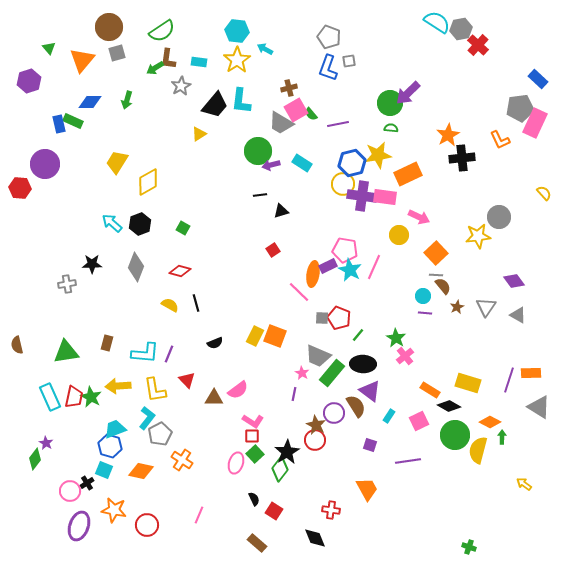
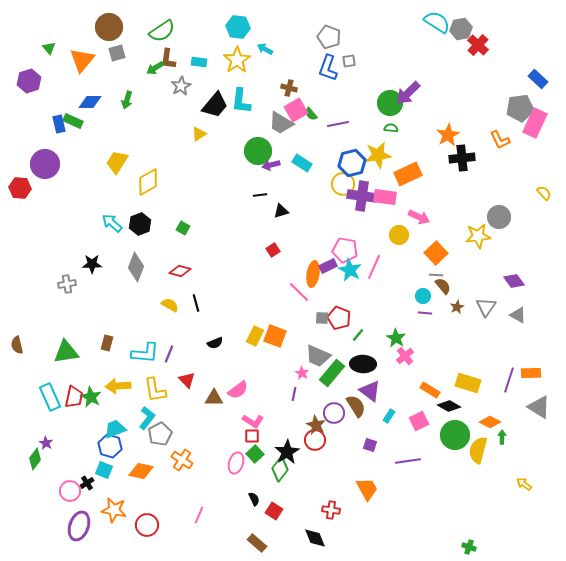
cyan hexagon at (237, 31): moved 1 px right, 4 px up
brown cross at (289, 88): rotated 28 degrees clockwise
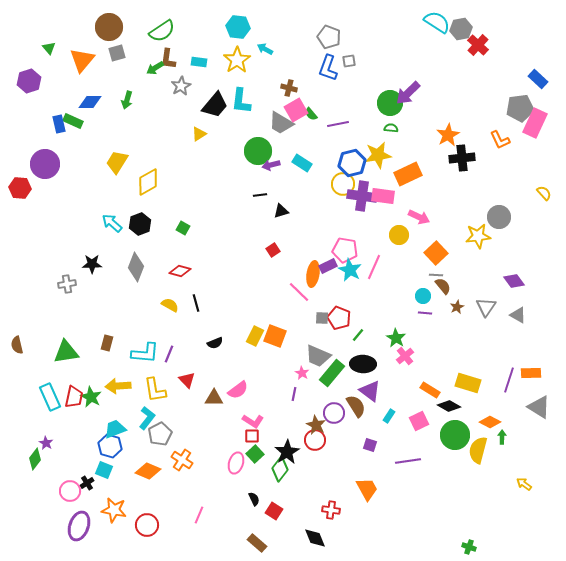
pink rectangle at (385, 197): moved 2 px left, 1 px up
orange diamond at (141, 471): moved 7 px right; rotated 10 degrees clockwise
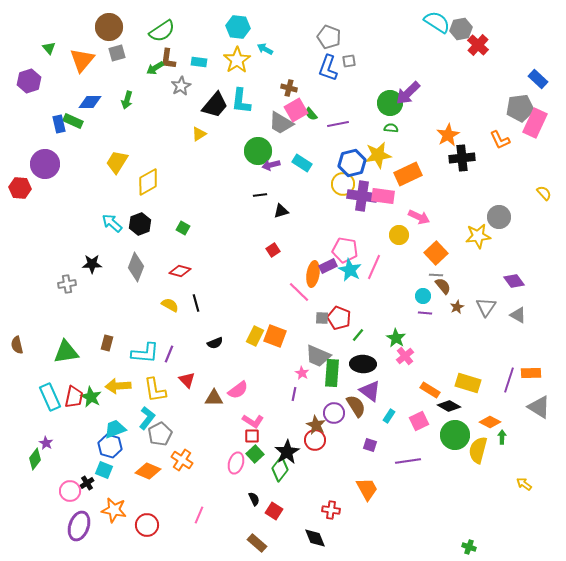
green rectangle at (332, 373): rotated 36 degrees counterclockwise
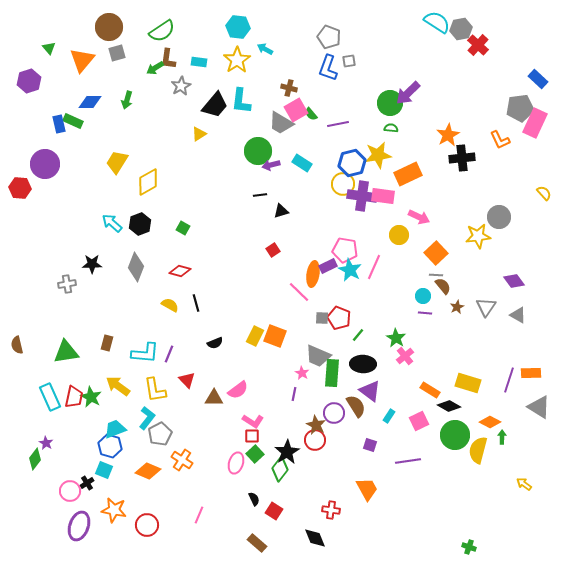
yellow arrow at (118, 386): rotated 40 degrees clockwise
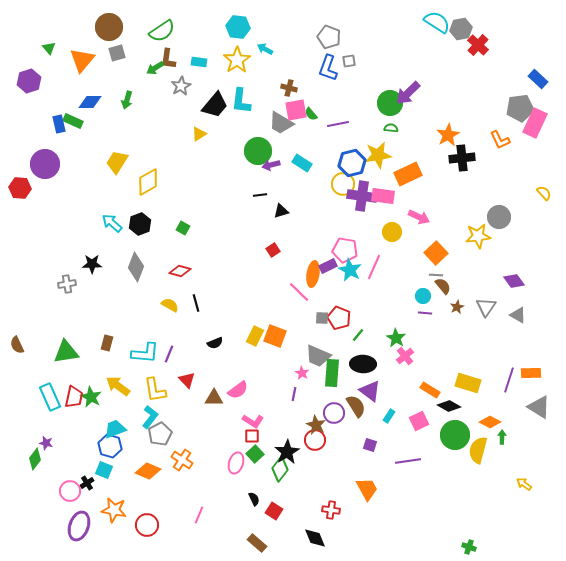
pink square at (296, 110): rotated 20 degrees clockwise
yellow circle at (399, 235): moved 7 px left, 3 px up
brown semicircle at (17, 345): rotated 12 degrees counterclockwise
cyan L-shape at (147, 418): moved 3 px right, 1 px up
purple star at (46, 443): rotated 16 degrees counterclockwise
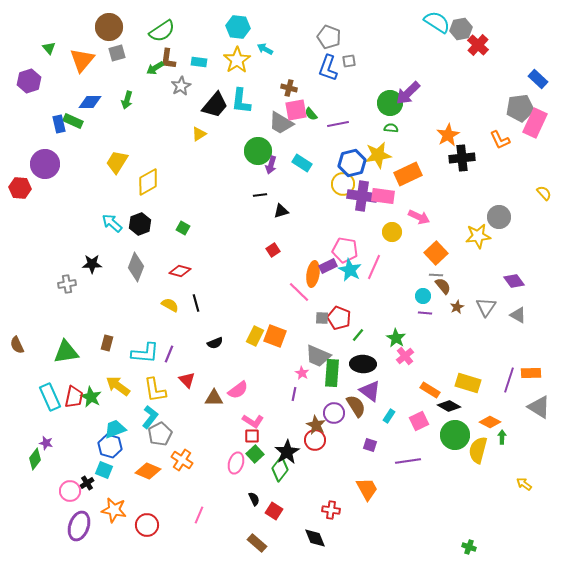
purple arrow at (271, 165): rotated 60 degrees counterclockwise
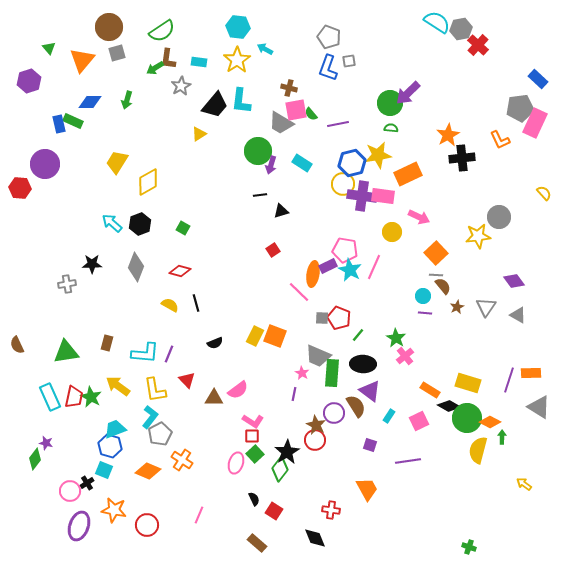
green circle at (455, 435): moved 12 px right, 17 px up
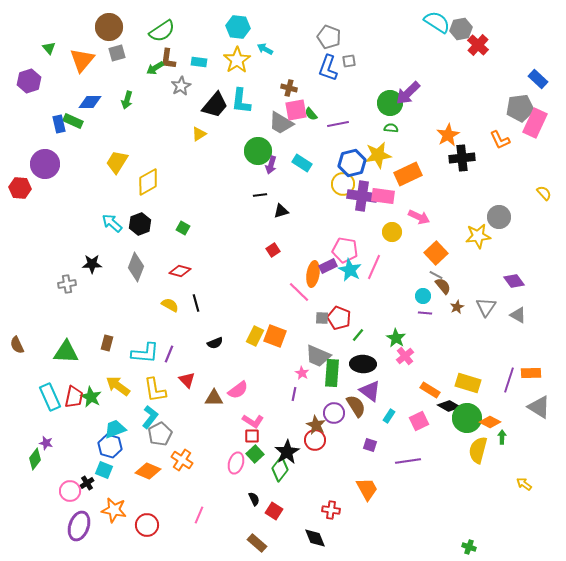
gray line at (436, 275): rotated 24 degrees clockwise
green triangle at (66, 352): rotated 12 degrees clockwise
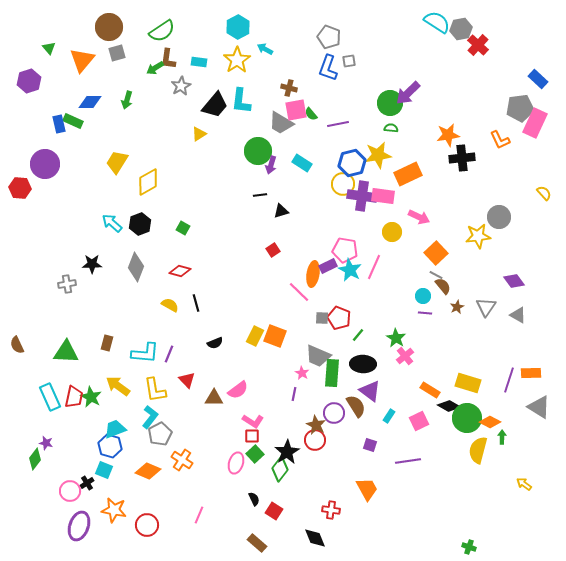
cyan hexagon at (238, 27): rotated 25 degrees clockwise
orange star at (448, 135): rotated 20 degrees clockwise
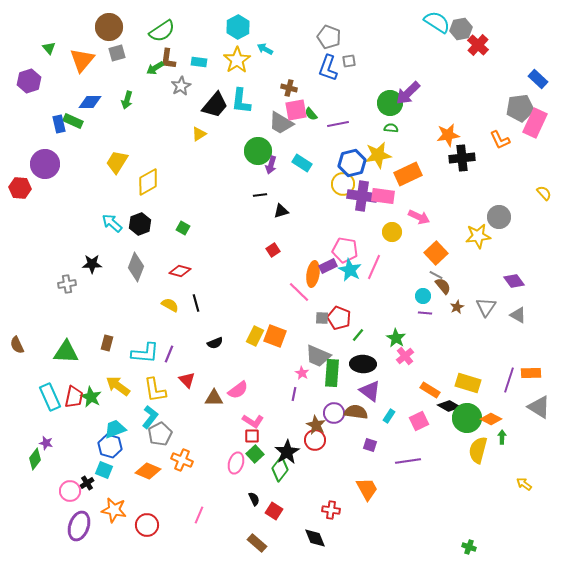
brown semicircle at (356, 406): moved 6 px down; rotated 50 degrees counterclockwise
orange diamond at (490, 422): moved 1 px right, 3 px up
orange cross at (182, 460): rotated 10 degrees counterclockwise
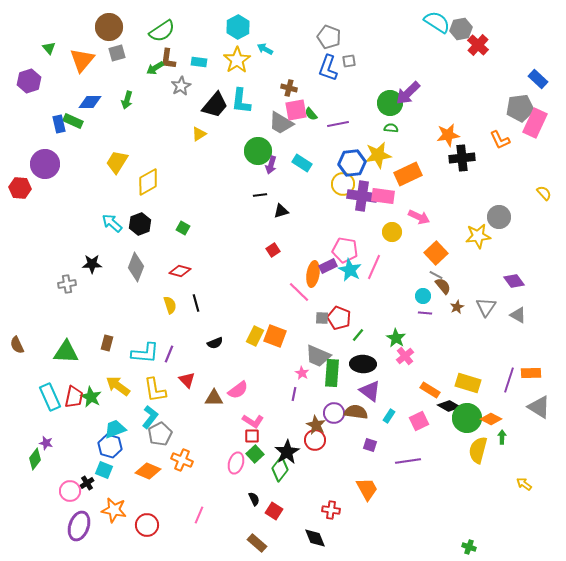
blue hexagon at (352, 163): rotated 8 degrees clockwise
yellow semicircle at (170, 305): rotated 42 degrees clockwise
